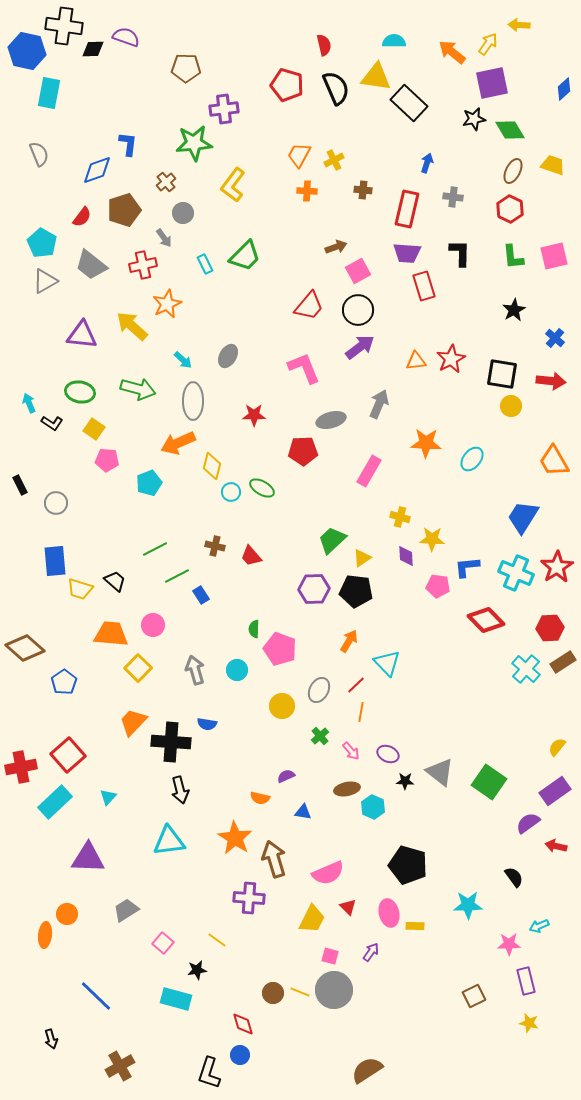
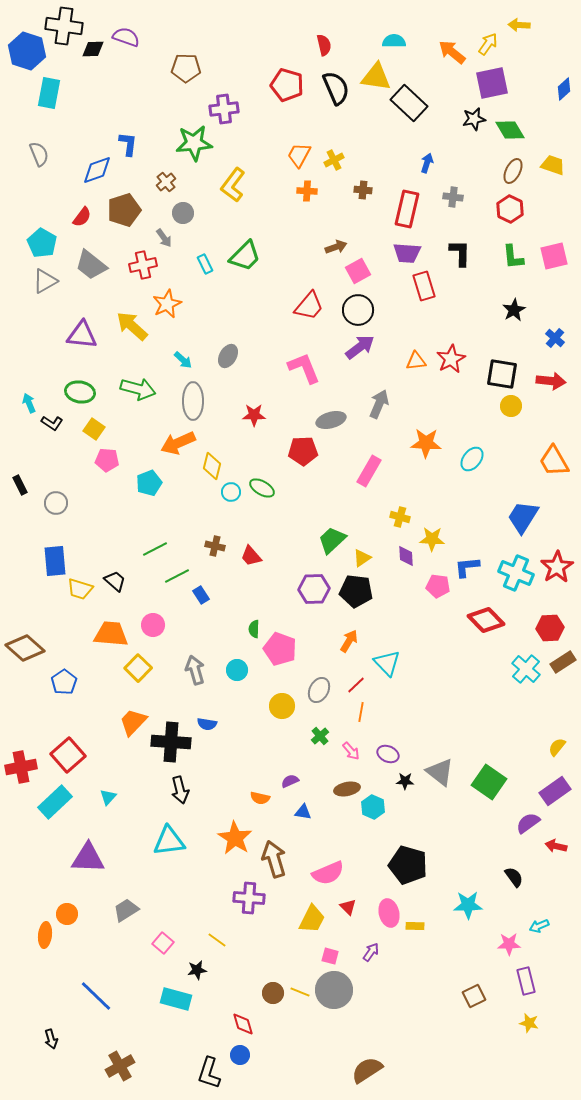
blue hexagon at (27, 51): rotated 6 degrees clockwise
purple semicircle at (286, 776): moved 4 px right, 5 px down
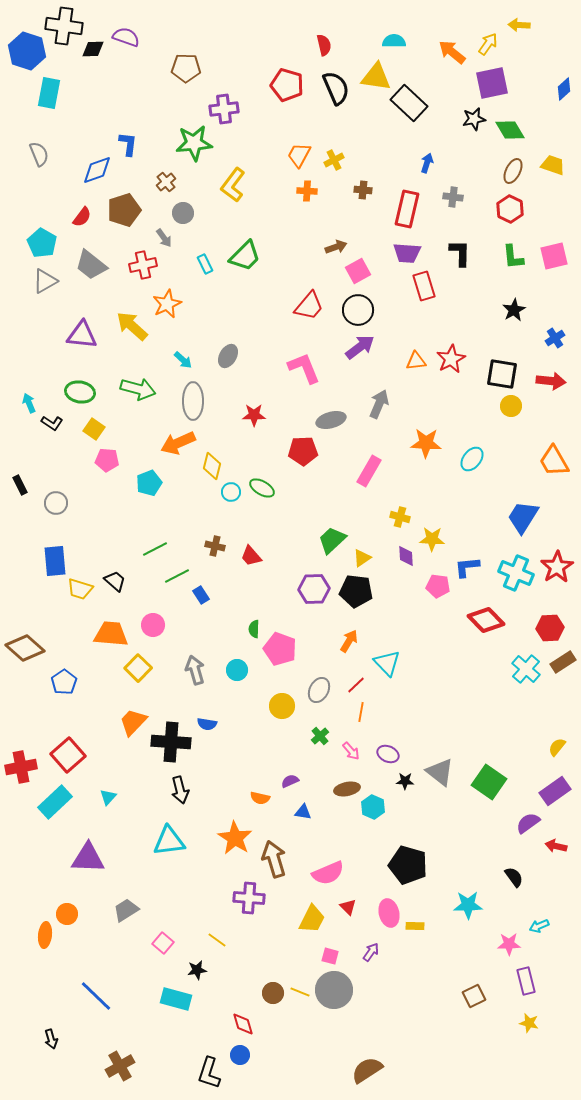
blue cross at (555, 338): rotated 18 degrees clockwise
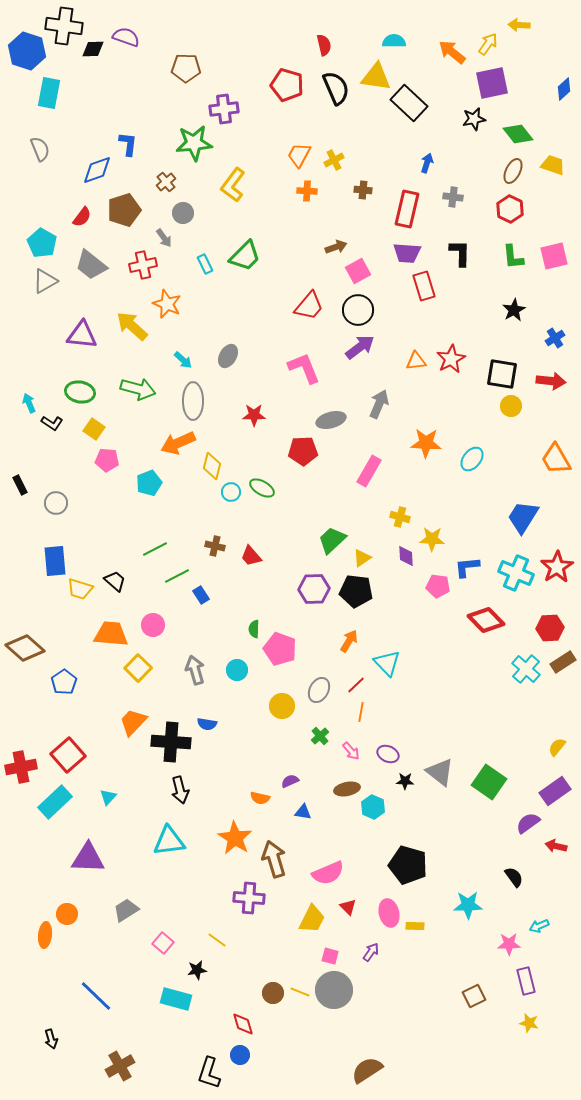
green diamond at (510, 130): moved 8 px right, 4 px down; rotated 8 degrees counterclockwise
gray semicircle at (39, 154): moved 1 px right, 5 px up
orange star at (167, 304): rotated 24 degrees counterclockwise
orange trapezoid at (554, 461): moved 2 px right, 2 px up
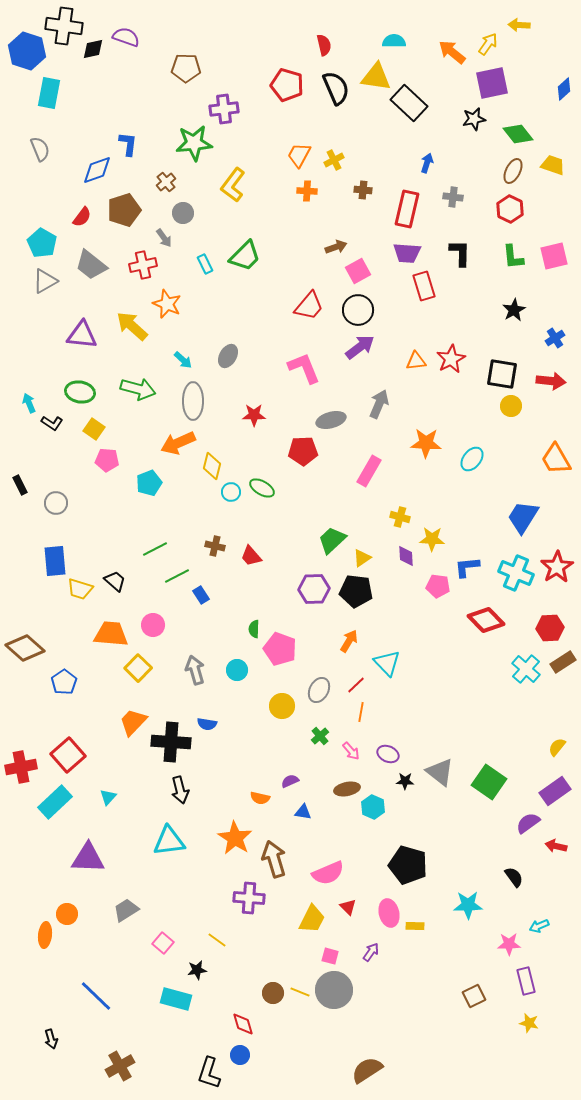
black diamond at (93, 49): rotated 10 degrees counterclockwise
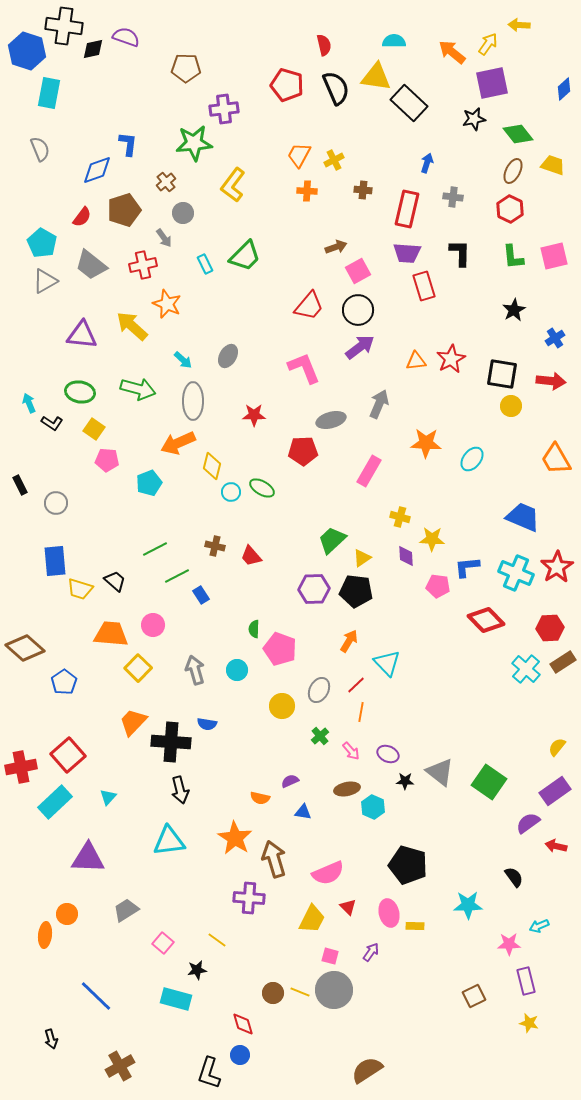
blue trapezoid at (523, 517): rotated 81 degrees clockwise
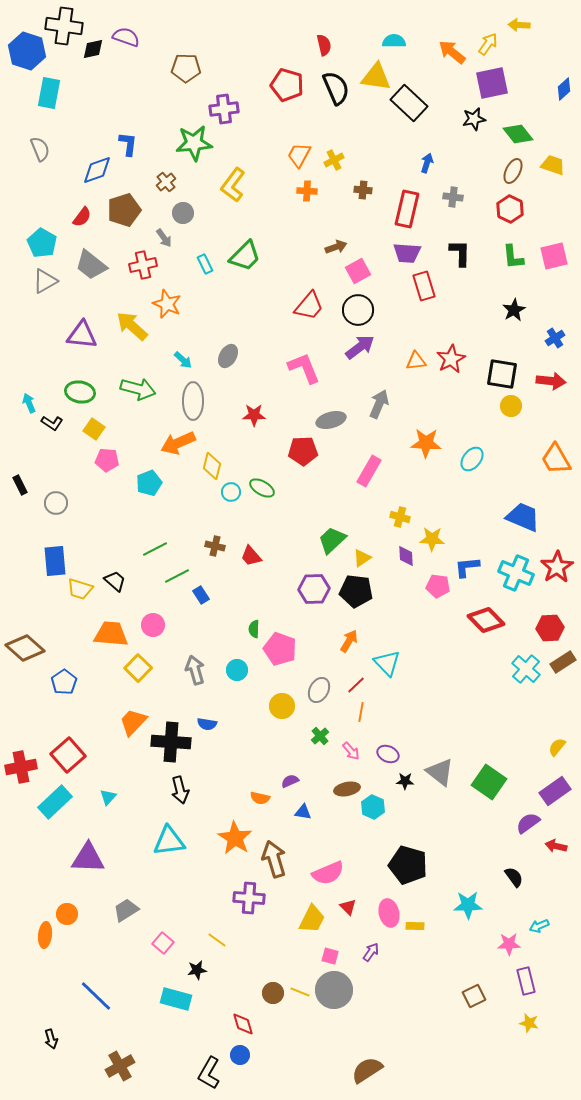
black L-shape at (209, 1073): rotated 12 degrees clockwise
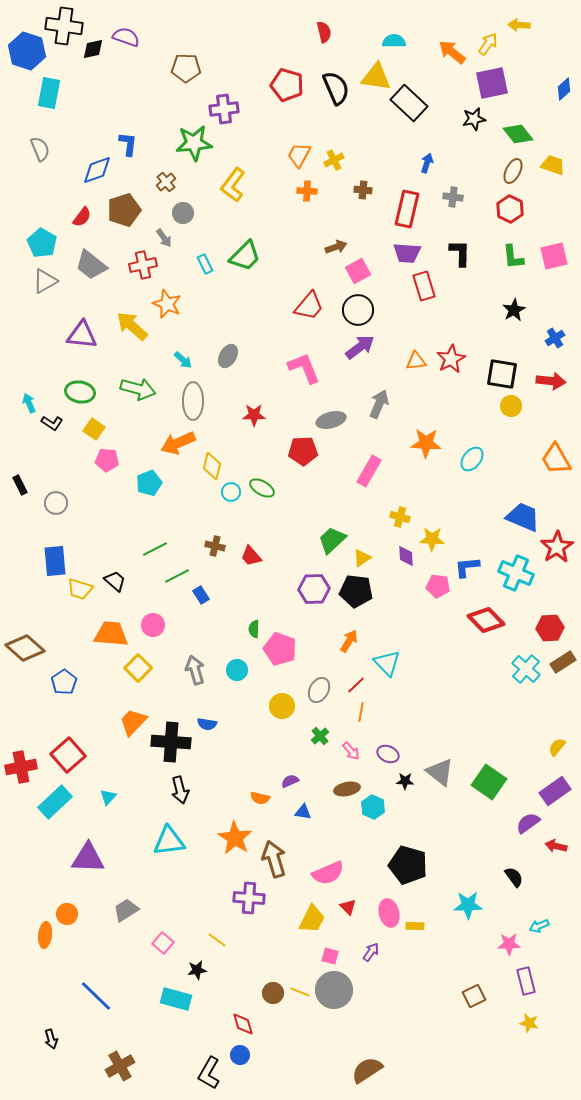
red semicircle at (324, 45): moved 13 px up
red star at (557, 567): moved 20 px up
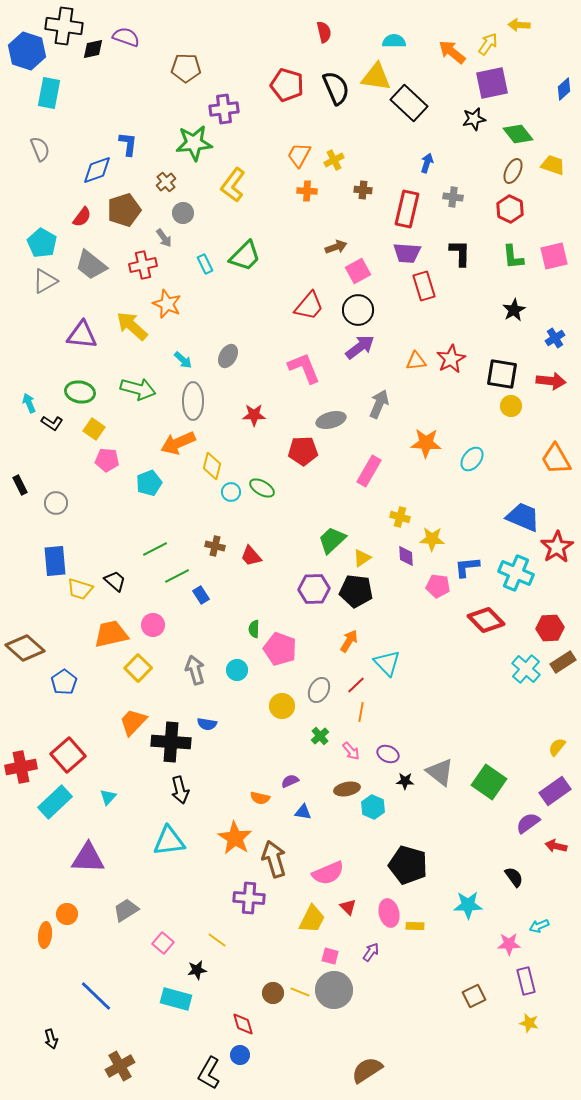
orange trapezoid at (111, 634): rotated 18 degrees counterclockwise
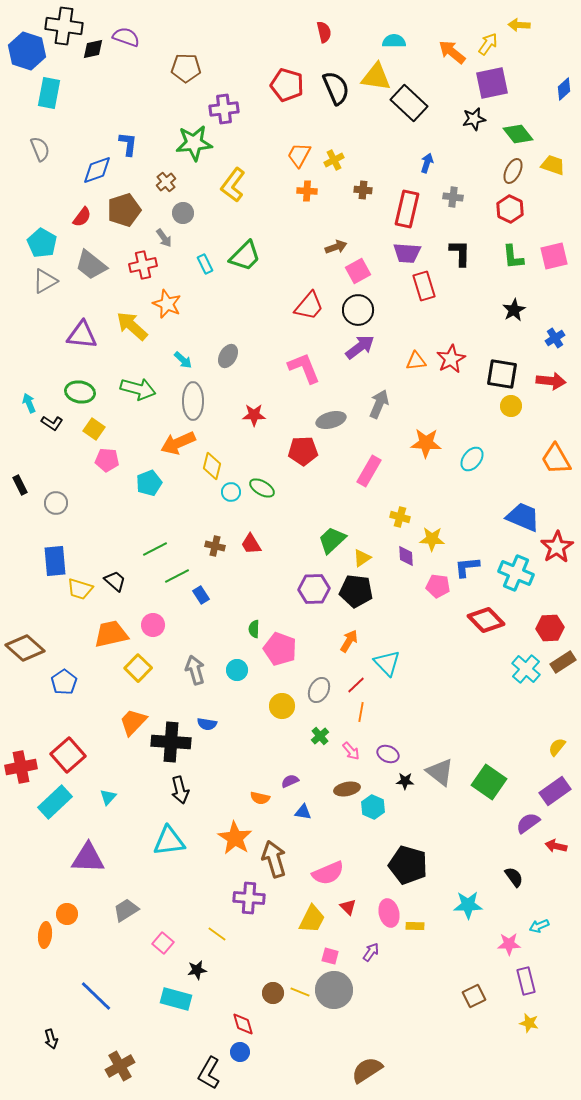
red trapezoid at (251, 556): moved 12 px up; rotated 10 degrees clockwise
yellow line at (217, 940): moved 6 px up
blue circle at (240, 1055): moved 3 px up
